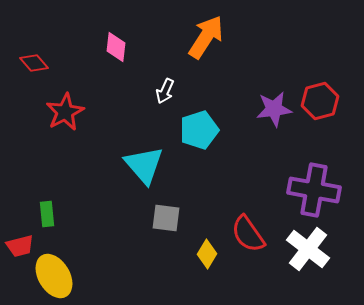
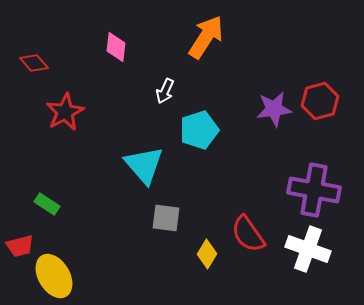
green rectangle: moved 10 px up; rotated 50 degrees counterclockwise
white cross: rotated 18 degrees counterclockwise
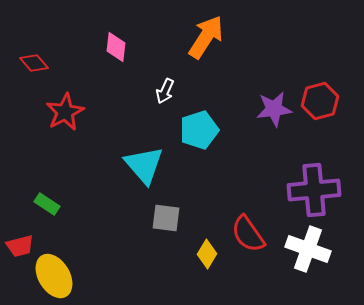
purple cross: rotated 15 degrees counterclockwise
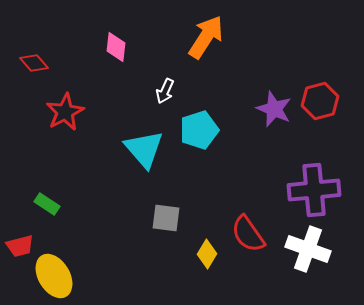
purple star: rotated 30 degrees clockwise
cyan triangle: moved 16 px up
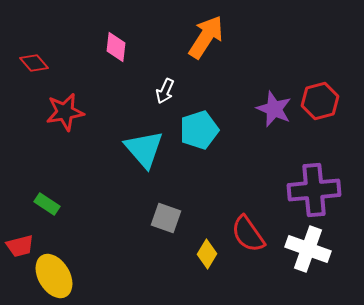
red star: rotated 18 degrees clockwise
gray square: rotated 12 degrees clockwise
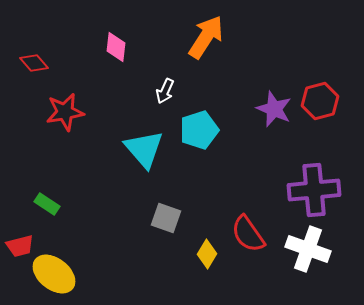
yellow ellipse: moved 2 px up; rotated 21 degrees counterclockwise
